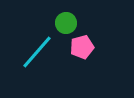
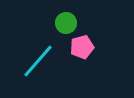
cyan line: moved 1 px right, 9 px down
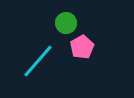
pink pentagon: rotated 15 degrees counterclockwise
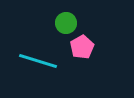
cyan line: rotated 66 degrees clockwise
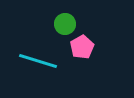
green circle: moved 1 px left, 1 px down
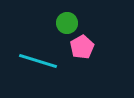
green circle: moved 2 px right, 1 px up
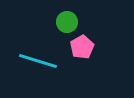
green circle: moved 1 px up
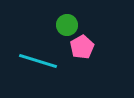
green circle: moved 3 px down
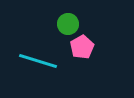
green circle: moved 1 px right, 1 px up
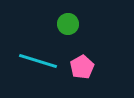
pink pentagon: moved 20 px down
